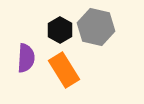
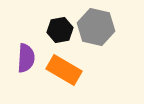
black hexagon: rotated 20 degrees clockwise
orange rectangle: rotated 28 degrees counterclockwise
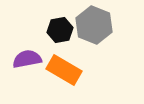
gray hexagon: moved 2 px left, 2 px up; rotated 9 degrees clockwise
purple semicircle: moved 1 px right, 1 px down; rotated 104 degrees counterclockwise
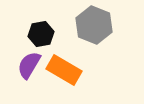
black hexagon: moved 19 px left, 4 px down
purple semicircle: moved 2 px right, 6 px down; rotated 48 degrees counterclockwise
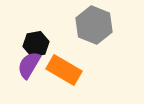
black hexagon: moved 5 px left, 10 px down
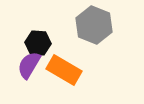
black hexagon: moved 2 px right, 1 px up; rotated 15 degrees clockwise
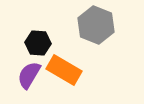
gray hexagon: moved 2 px right
purple semicircle: moved 10 px down
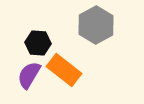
gray hexagon: rotated 9 degrees clockwise
orange rectangle: rotated 8 degrees clockwise
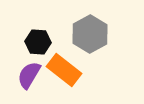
gray hexagon: moved 6 px left, 9 px down
black hexagon: moved 1 px up
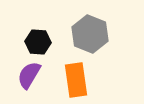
gray hexagon: rotated 9 degrees counterclockwise
orange rectangle: moved 12 px right, 10 px down; rotated 44 degrees clockwise
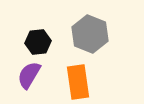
black hexagon: rotated 10 degrees counterclockwise
orange rectangle: moved 2 px right, 2 px down
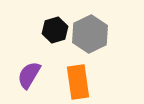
gray hexagon: rotated 12 degrees clockwise
black hexagon: moved 17 px right, 12 px up; rotated 10 degrees counterclockwise
